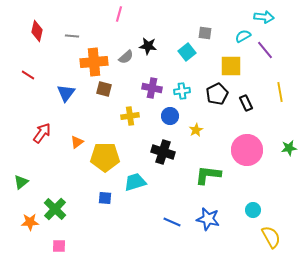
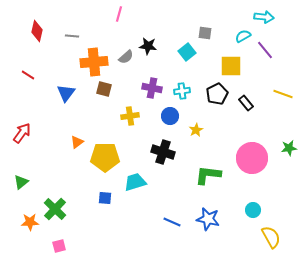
yellow line: moved 3 px right, 2 px down; rotated 60 degrees counterclockwise
black rectangle: rotated 14 degrees counterclockwise
red arrow: moved 20 px left
pink circle: moved 5 px right, 8 px down
pink square: rotated 16 degrees counterclockwise
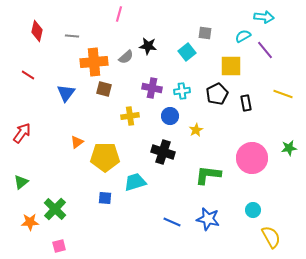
black rectangle: rotated 28 degrees clockwise
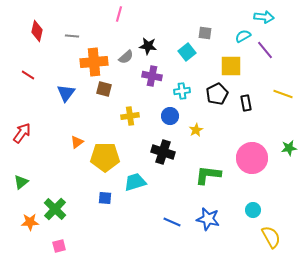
purple cross: moved 12 px up
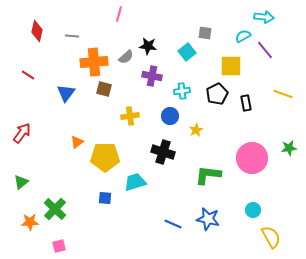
blue line: moved 1 px right, 2 px down
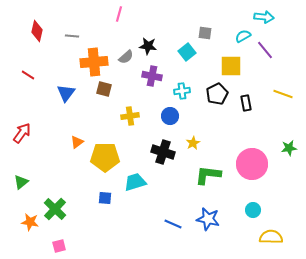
yellow star: moved 3 px left, 13 px down
pink circle: moved 6 px down
orange star: rotated 12 degrees clockwise
yellow semicircle: rotated 60 degrees counterclockwise
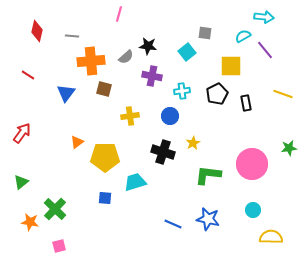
orange cross: moved 3 px left, 1 px up
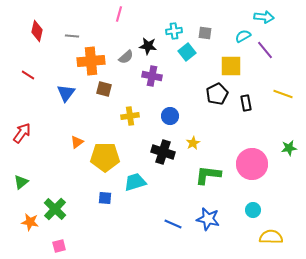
cyan cross: moved 8 px left, 60 px up
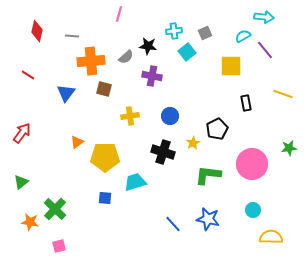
gray square: rotated 32 degrees counterclockwise
black pentagon: moved 35 px down
blue line: rotated 24 degrees clockwise
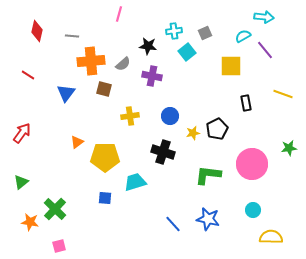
gray semicircle: moved 3 px left, 7 px down
yellow star: moved 10 px up; rotated 16 degrees clockwise
